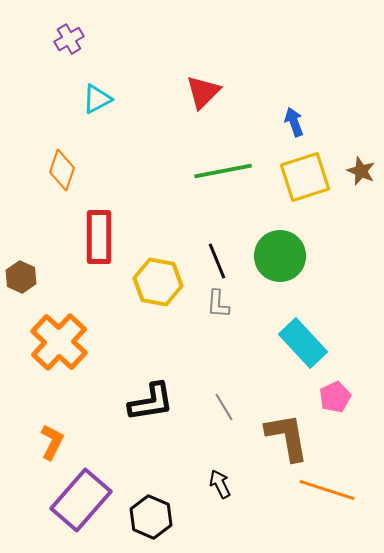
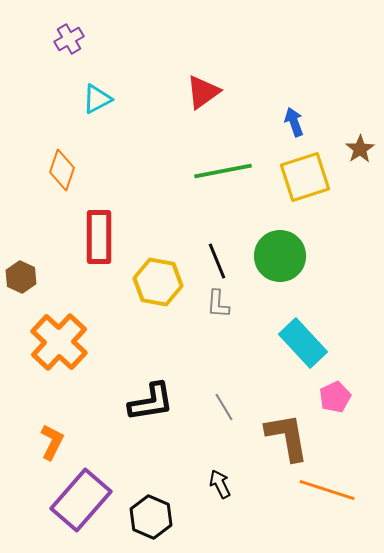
red triangle: rotated 9 degrees clockwise
brown star: moved 1 px left, 22 px up; rotated 16 degrees clockwise
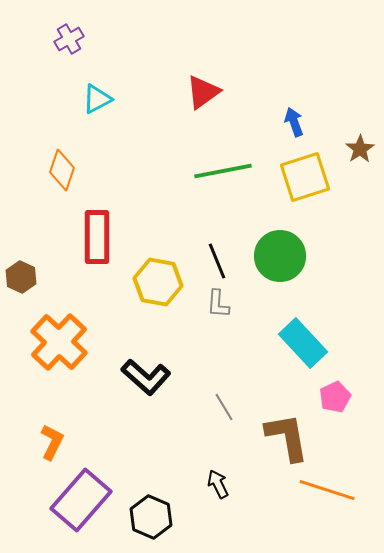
red rectangle: moved 2 px left
black L-shape: moved 5 px left, 25 px up; rotated 51 degrees clockwise
black arrow: moved 2 px left
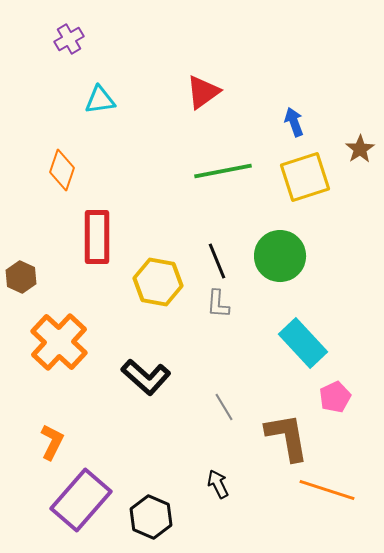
cyan triangle: moved 3 px right, 1 px down; rotated 20 degrees clockwise
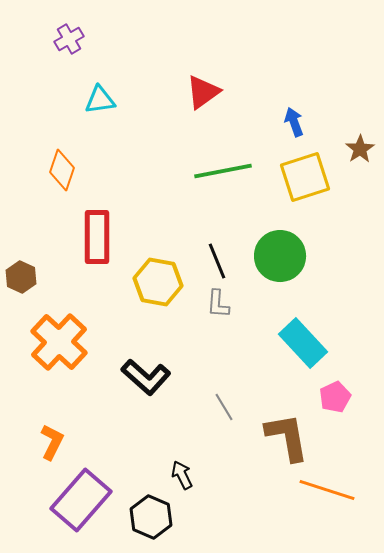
black arrow: moved 36 px left, 9 px up
